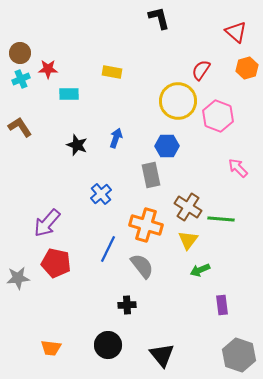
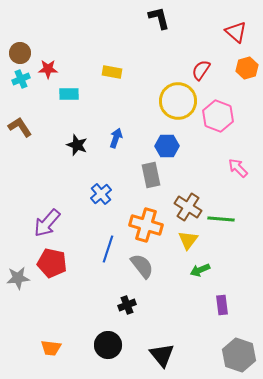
blue line: rotated 8 degrees counterclockwise
red pentagon: moved 4 px left
black cross: rotated 18 degrees counterclockwise
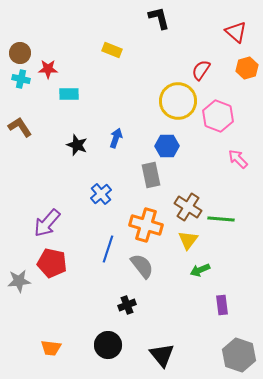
yellow rectangle: moved 22 px up; rotated 12 degrees clockwise
cyan cross: rotated 36 degrees clockwise
pink arrow: moved 9 px up
gray star: moved 1 px right, 3 px down
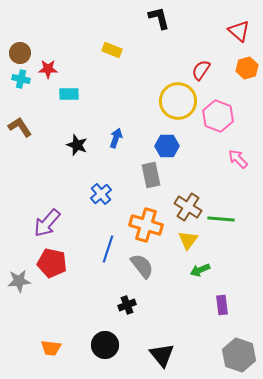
red triangle: moved 3 px right, 1 px up
black circle: moved 3 px left
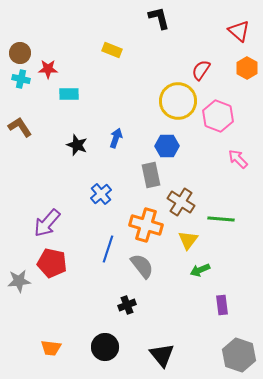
orange hexagon: rotated 15 degrees counterclockwise
brown cross: moved 7 px left, 5 px up
black circle: moved 2 px down
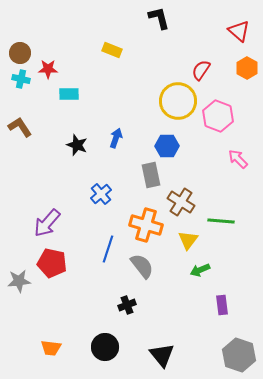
green line: moved 2 px down
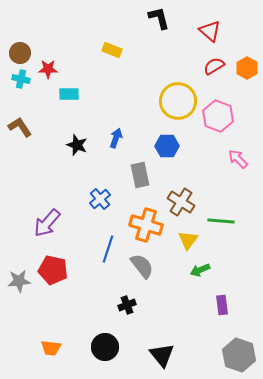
red triangle: moved 29 px left
red semicircle: moved 13 px right, 4 px up; rotated 25 degrees clockwise
gray rectangle: moved 11 px left
blue cross: moved 1 px left, 5 px down
red pentagon: moved 1 px right, 7 px down
